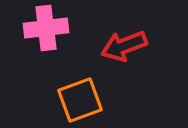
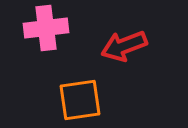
orange square: rotated 12 degrees clockwise
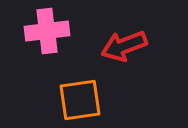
pink cross: moved 1 px right, 3 px down
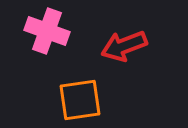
pink cross: rotated 27 degrees clockwise
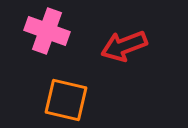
orange square: moved 14 px left; rotated 21 degrees clockwise
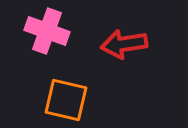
red arrow: moved 2 px up; rotated 12 degrees clockwise
